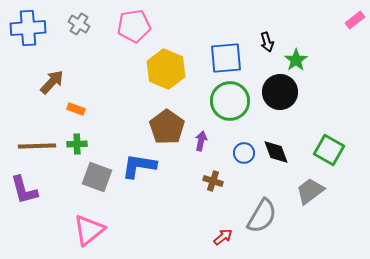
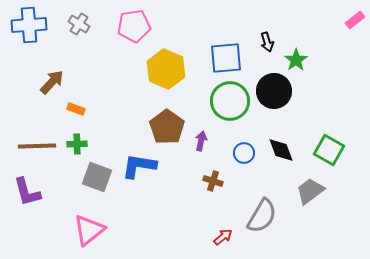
blue cross: moved 1 px right, 3 px up
black circle: moved 6 px left, 1 px up
black diamond: moved 5 px right, 2 px up
purple L-shape: moved 3 px right, 2 px down
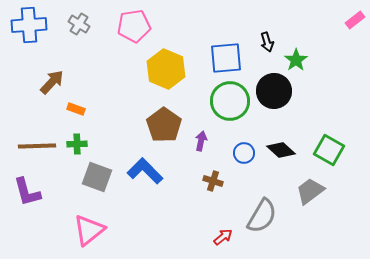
brown pentagon: moved 3 px left, 2 px up
black diamond: rotated 28 degrees counterclockwise
blue L-shape: moved 6 px right, 5 px down; rotated 36 degrees clockwise
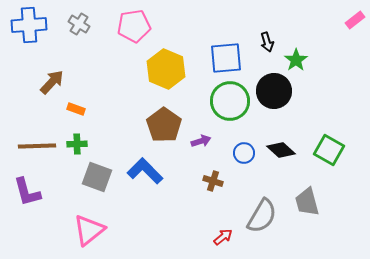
purple arrow: rotated 60 degrees clockwise
gray trapezoid: moved 3 px left, 11 px down; rotated 68 degrees counterclockwise
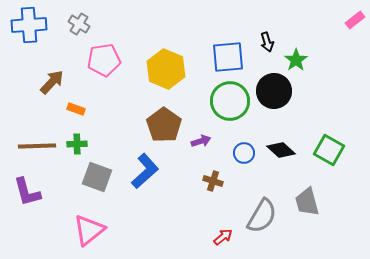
pink pentagon: moved 30 px left, 34 px down
blue square: moved 2 px right, 1 px up
blue L-shape: rotated 93 degrees clockwise
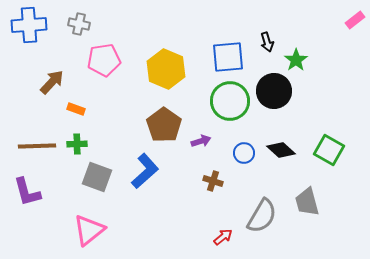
gray cross: rotated 20 degrees counterclockwise
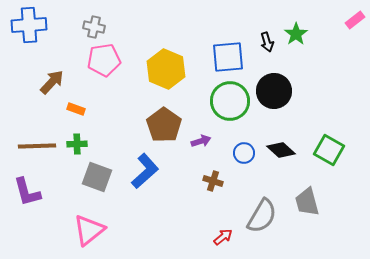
gray cross: moved 15 px right, 3 px down
green star: moved 26 px up
